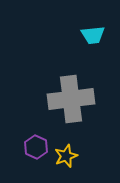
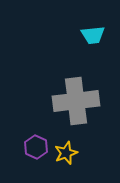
gray cross: moved 5 px right, 2 px down
yellow star: moved 3 px up
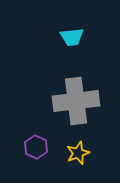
cyan trapezoid: moved 21 px left, 2 px down
yellow star: moved 12 px right
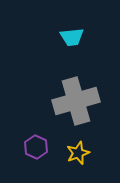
gray cross: rotated 9 degrees counterclockwise
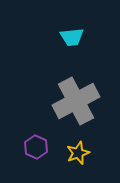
gray cross: rotated 12 degrees counterclockwise
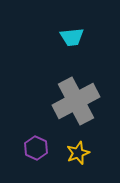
purple hexagon: moved 1 px down
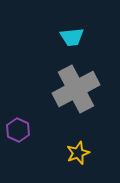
gray cross: moved 12 px up
purple hexagon: moved 18 px left, 18 px up
